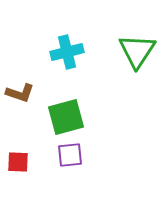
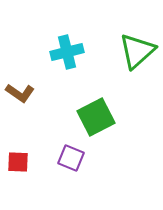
green triangle: rotated 15 degrees clockwise
brown L-shape: rotated 16 degrees clockwise
green square: moved 30 px right; rotated 12 degrees counterclockwise
purple square: moved 1 px right, 3 px down; rotated 28 degrees clockwise
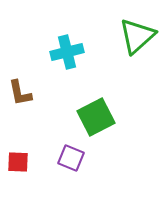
green triangle: moved 15 px up
brown L-shape: rotated 44 degrees clockwise
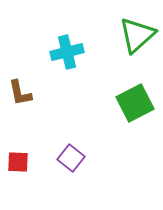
green triangle: moved 1 px up
green square: moved 39 px right, 14 px up
purple square: rotated 16 degrees clockwise
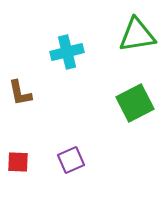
green triangle: rotated 33 degrees clockwise
purple square: moved 2 px down; rotated 28 degrees clockwise
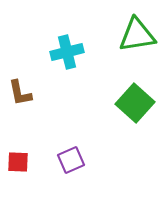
green square: rotated 21 degrees counterclockwise
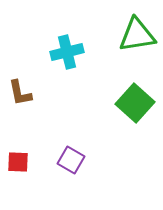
purple square: rotated 36 degrees counterclockwise
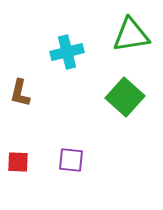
green triangle: moved 6 px left
brown L-shape: rotated 24 degrees clockwise
green square: moved 10 px left, 6 px up
purple square: rotated 24 degrees counterclockwise
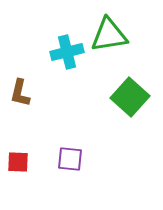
green triangle: moved 22 px left
green square: moved 5 px right
purple square: moved 1 px left, 1 px up
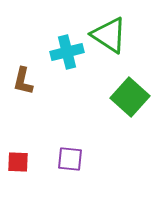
green triangle: rotated 42 degrees clockwise
brown L-shape: moved 3 px right, 12 px up
